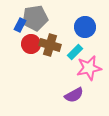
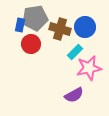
blue rectangle: rotated 16 degrees counterclockwise
brown cross: moved 10 px right, 16 px up
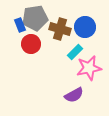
blue rectangle: rotated 32 degrees counterclockwise
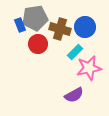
red circle: moved 7 px right
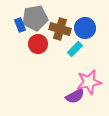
blue circle: moved 1 px down
cyan rectangle: moved 3 px up
pink star: moved 14 px down
purple semicircle: moved 1 px right, 1 px down
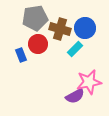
blue rectangle: moved 1 px right, 30 px down
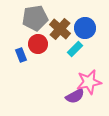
brown cross: rotated 25 degrees clockwise
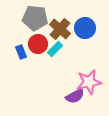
gray pentagon: rotated 15 degrees clockwise
cyan rectangle: moved 20 px left
blue rectangle: moved 3 px up
